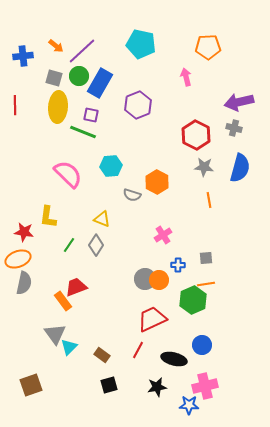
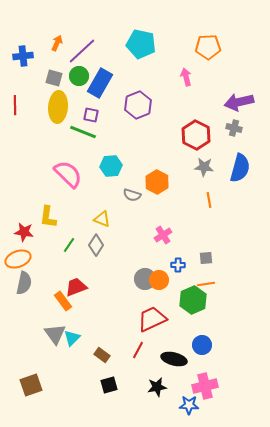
orange arrow at (56, 46): moved 1 px right, 3 px up; rotated 105 degrees counterclockwise
cyan triangle at (69, 347): moved 3 px right, 9 px up
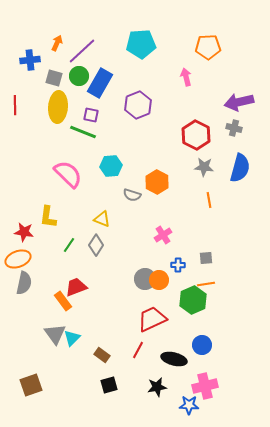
cyan pentagon at (141, 44): rotated 16 degrees counterclockwise
blue cross at (23, 56): moved 7 px right, 4 px down
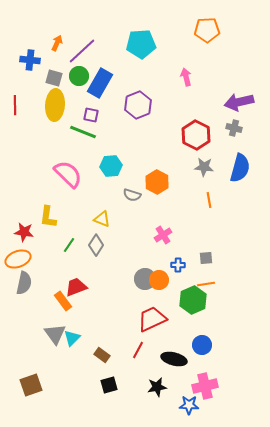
orange pentagon at (208, 47): moved 1 px left, 17 px up
blue cross at (30, 60): rotated 12 degrees clockwise
yellow ellipse at (58, 107): moved 3 px left, 2 px up
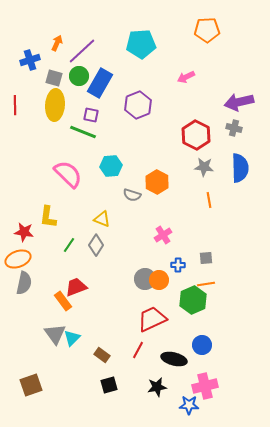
blue cross at (30, 60): rotated 24 degrees counterclockwise
pink arrow at (186, 77): rotated 102 degrees counterclockwise
blue semicircle at (240, 168): rotated 16 degrees counterclockwise
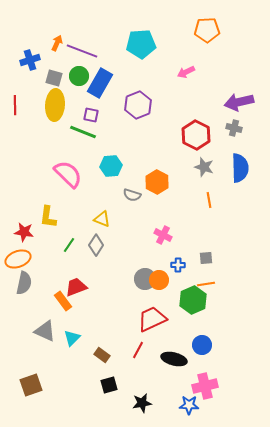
purple line at (82, 51): rotated 64 degrees clockwise
pink arrow at (186, 77): moved 5 px up
gray star at (204, 167): rotated 12 degrees clockwise
pink cross at (163, 235): rotated 30 degrees counterclockwise
gray triangle at (55, 334): moved 10 px left, 3 px up; rotated 30 degrees counterclockwise
black star at (157, 387): moved 15 px left, 16 px down
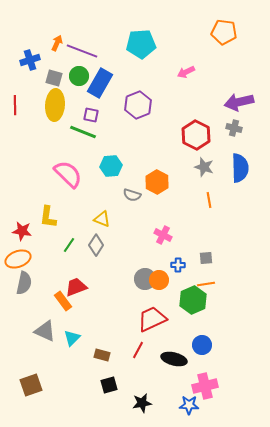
orange pentagon at (207, 30): moved 17 px right, 2 px down; rotated 10 degrees clockwise
red star at (24, 232): moved 2 px left, 1 px up
brown rectangle at (102, 355): rotated 21 degrees counterclockwise
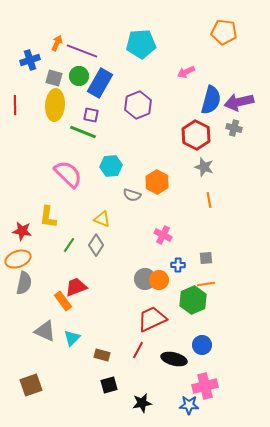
blue semicircle at (240, 168): moved 29 px left, 68 px up; rotated 16 degrees clockwise
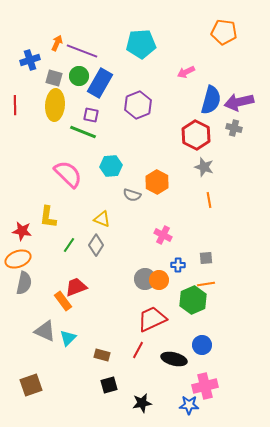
cyan triangle at (72, 338): moved 4 px left
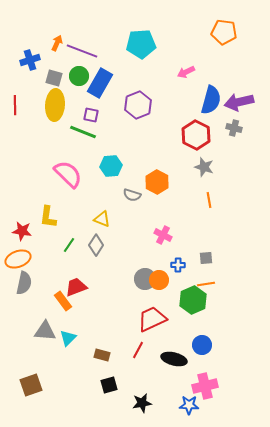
gray triangle at (45, 331): rotated 20 degrees counterclockwise
